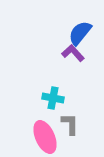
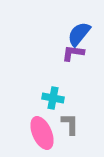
blue semicircle: moved 1 px left, 1 px down
purple L-shape: rotated 40 degrees counterclockwise
pink ellipse: moved 3 px left, 4 px up
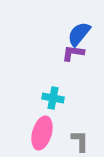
gray L-shape: moved 10 px right, 17 px down
pink ellipse: rotated 40 degrees clockwise
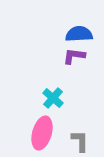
blue semicircle: rotated 48 degrees clockwise
purple L-shape: moved 1 px right, 3 px down
cyan cross: rotated 30 degrees clockwise
